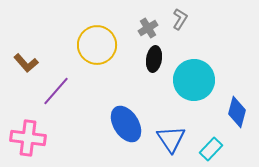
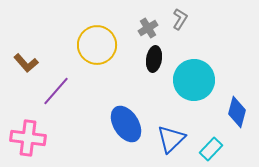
blue triangle: rotated 20 degrees clockwise
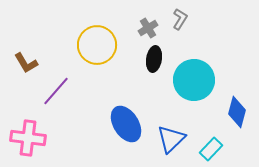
brown L-shape: rotated 10 degrees clockwise
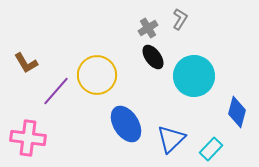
yellow circle: moved 30 px down
black ellipse: moved 1 px left, 2 px up; rotated 45 degrees counterclockwise
cyan circle: moved 4 px up
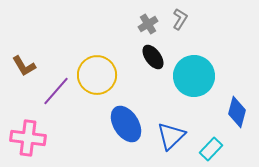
gray cross: moved 4 px up
brown L-shape: moved 2 px left, 3 px down
blue triangle: moved 3 px up
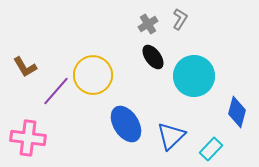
brown L-shape: moved 1 px right, 1 px down
yellow circle: moved 4 px left
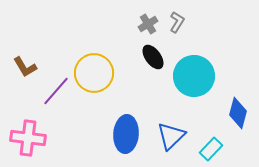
gray L-shape: moved 3 px left, 3 px down
yellow circle: moved 1 px right, 2 px up
blue diamond: moved 1 px right, 1 px down
blue ellipse: moved 10 px down; rotated 36 degrees clockwise
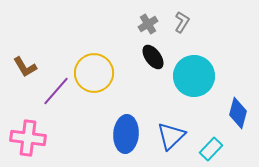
gray L-shape: moved 5 px right
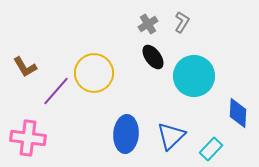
blue diamond: rotated 12 degrees counterclockwise
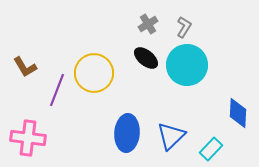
gray L-shape: moved 2 px right, 5 px down
black ellipse: moved 7 px left, 1 px down; rotated 15 degrees counterclockwise
cyan circle: moved 7 px left, 11 px up
purple line: moved 1 px right, 1 px up; rotated 20 degrees counterclockwise
blue ellipse: moved 1 px right, 1 px up
